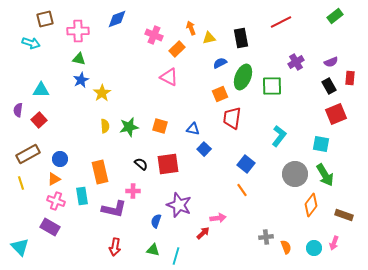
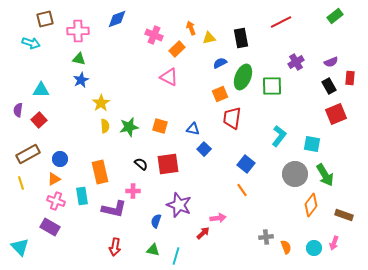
yellow star at (102, 93): moved 1 px left, 10 px down
cyan square at (321, 144): moved 9 px left
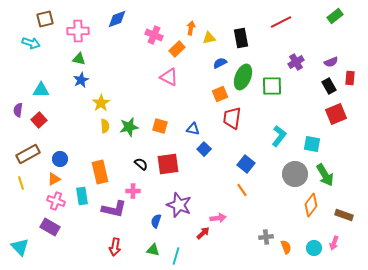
orange arrow at (191, 28): rotated 32 degrees clockwise
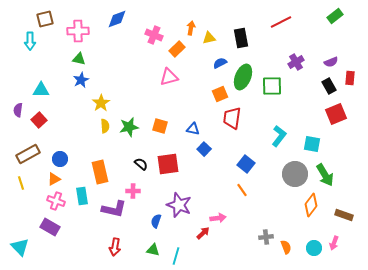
cyan arrow at (31, 43): moved 1 px left, 2 px up; rotated 72 degrees clockwise
pink triangle at (169, 77): rotated 42 degrees counterclockwise
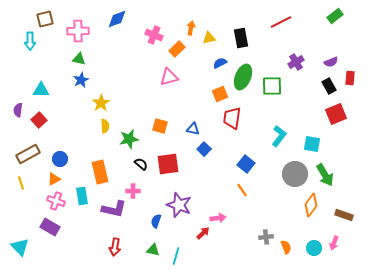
green star at (129, 127): moved 12 px down
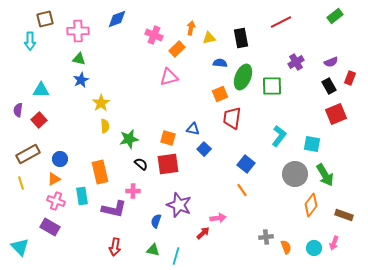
blue semicircle at (220, 63): rotated 32 degrees clockwise
red rectangle at (350, 78): rotated 16 degrees clockwise
orange square at (160, 126): moved 8 px right, 12 px down
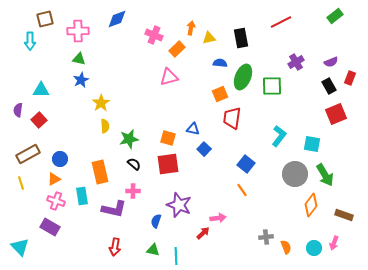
black semicircle at (141, 164): moved 7 px left
cyan line at (176, 256): rotated 18 degrees counterclockwise
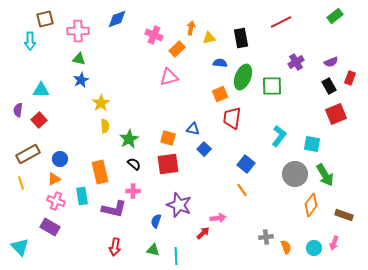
green star at (129, 139): rotated 18 degrees counterclockwise
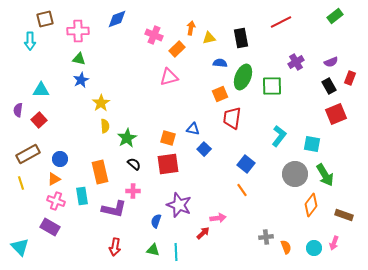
green star at (129, 139): moved 2 px left, 1 px up
cyan line at (176, 256): moved 4 px up
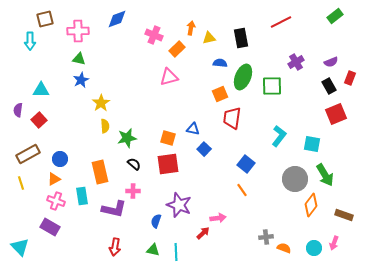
green star at (127, 138): rotated 18 degrees clockwise
gray circle at (295, 174): moved 5 px down
orange semicircle at (286, 247): moved 2 px left, 1 px down; rotated 48 degrees counterclockwise
